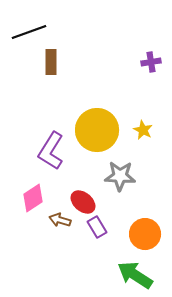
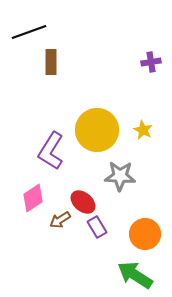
brown arrow: rotated 50 degrees counterclockwise
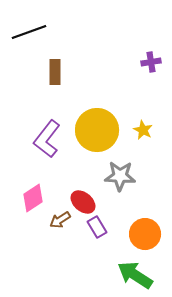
brown rectangle: moved 4 px right, 10 px down
purple L-shape: moved 4 px left, 12 px up; rotated 6 degrees clockwise
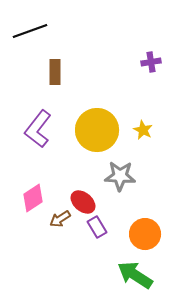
black line: moved 1 px right, 1 px up
purple L-shape: moved 9 px left, 10 px up
brown arrow: moved 1 px up
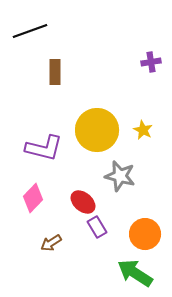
purple L-shape: moved 6 px right, 19 px down; rotated 114 degrees counterclockwise
gray star: rotated 12 degrees clockwise
pink diamond: rotated 12 degrees counterclockwise
brown arrow: moved 9 px left, 24 px down
green arrow: moved 2 px up
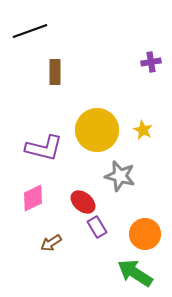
pink diamond: rotated 20 degrees clockwise
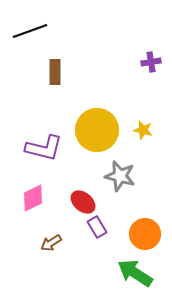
yellow star: rotated 12 degrees counterclockwise
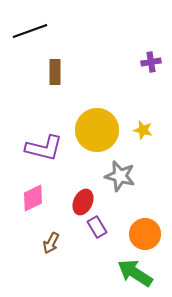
red ellipse: rotated 75 degrees clockwise
brown arrow: rotated 30 degrees counterclockwise
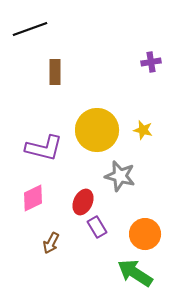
black line: moved 2 px up
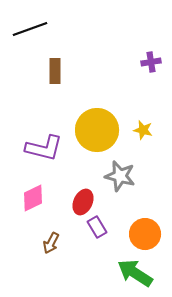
brown rectangle: moved 1 px up
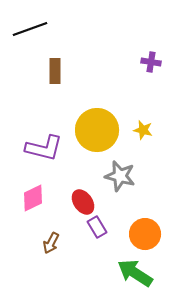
purple cross: rotated 18 degrees clockwise
red ellipse: rotated 60 degrees counterclockwise
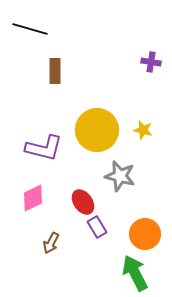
black line: rotated 36 degrees clockwise
green arrow: rotated 30 degrees clockwise
